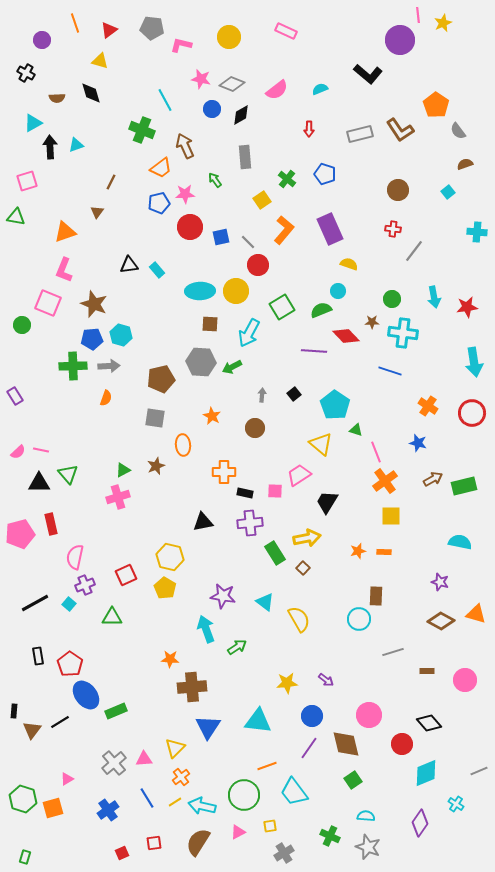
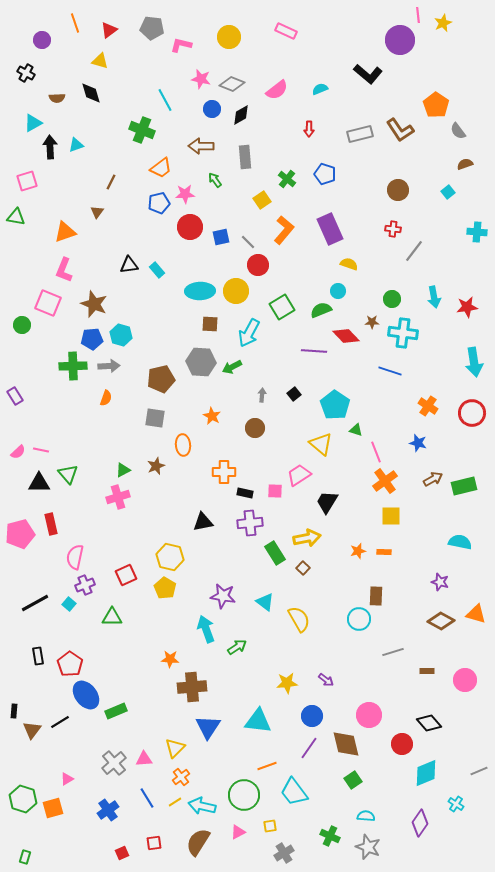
brown arrow at (185, 146): moved 16 px right; rotated 65 degrees counterclockwise
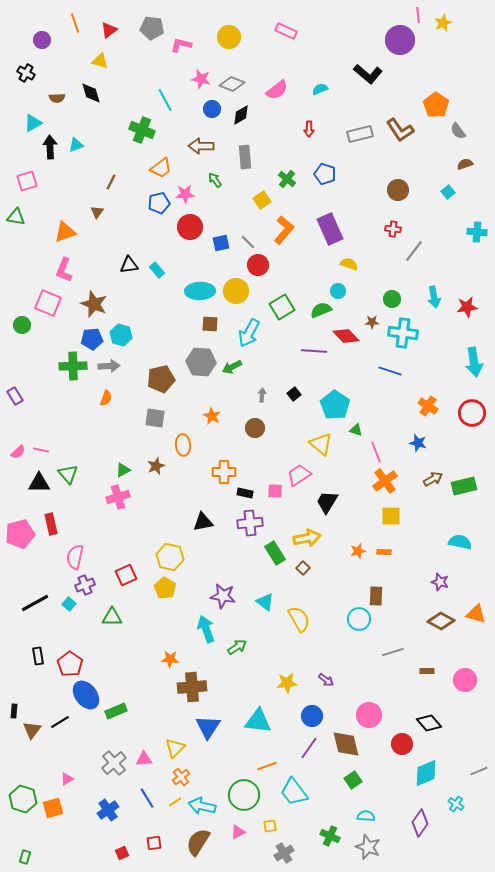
blue square at (221, 237): moved 6 px down
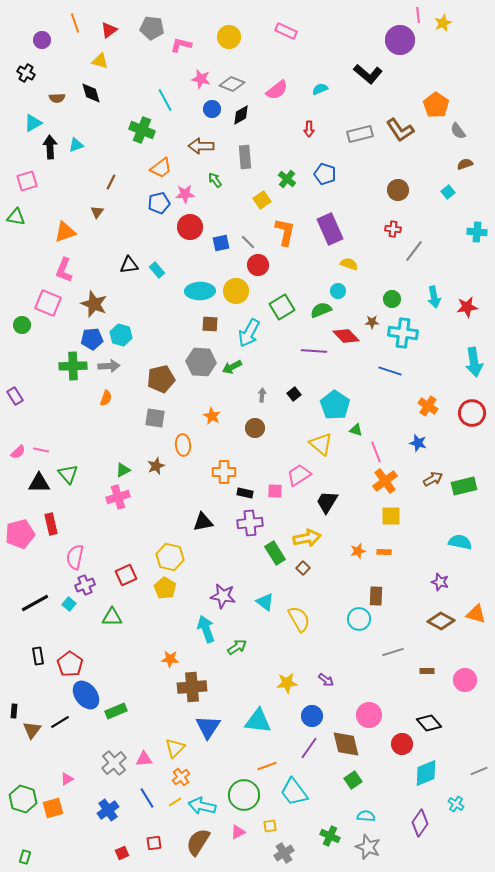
orange L-shape at (284, 230): moved 1 px right, 2 px down; rotated 28 degrees counterclockwise
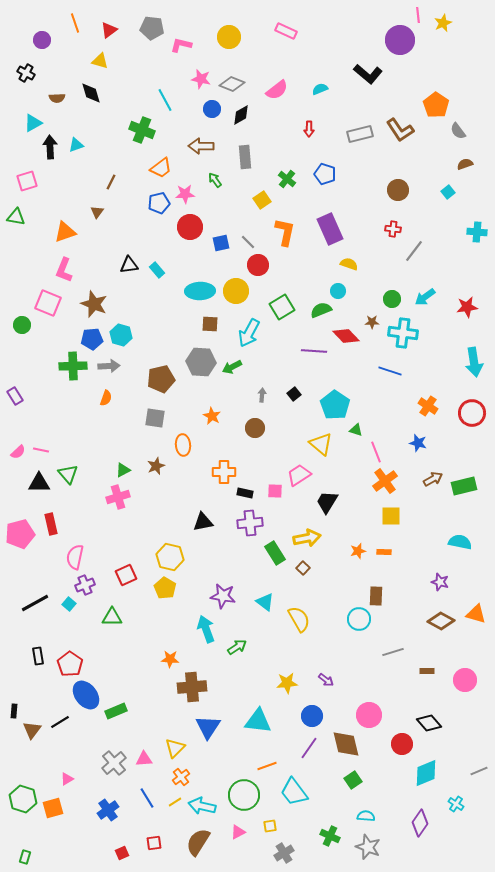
cyan arrow at (434, 297): moved 9 px left; rotated 65 degrees clockwise
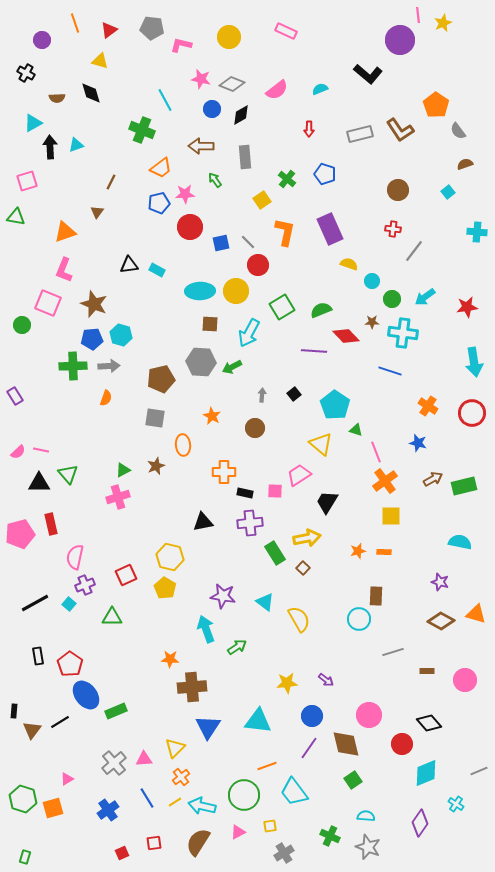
cyan rectangle at (157, 270): rotated 21 degrees counterclockwise
cyan circle at (338, 291): moved 34 px right, 10 px up
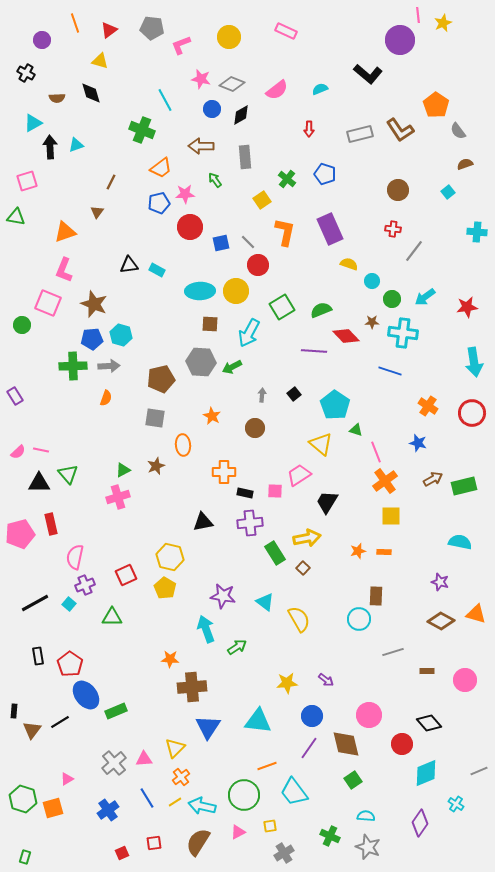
pink L-shape at (181, 45): rotated 35 degrees counterclockwise
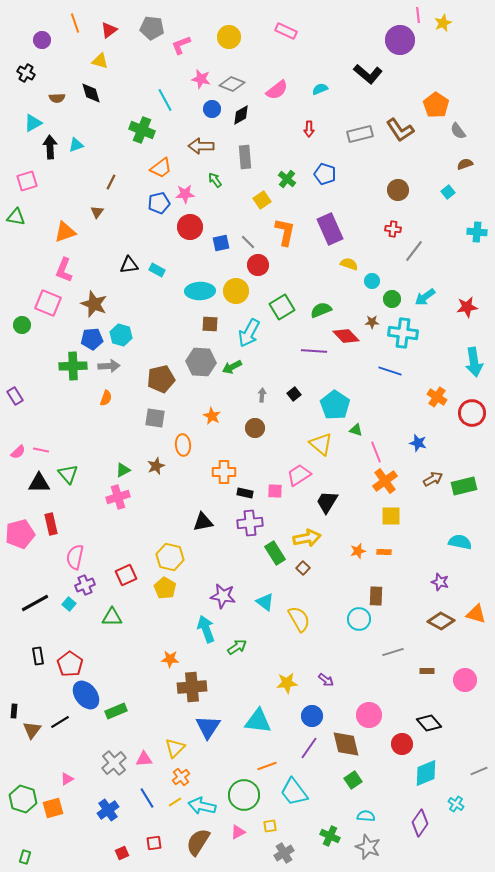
orange cross at (428, 406): moved 9 px right, 9 px up
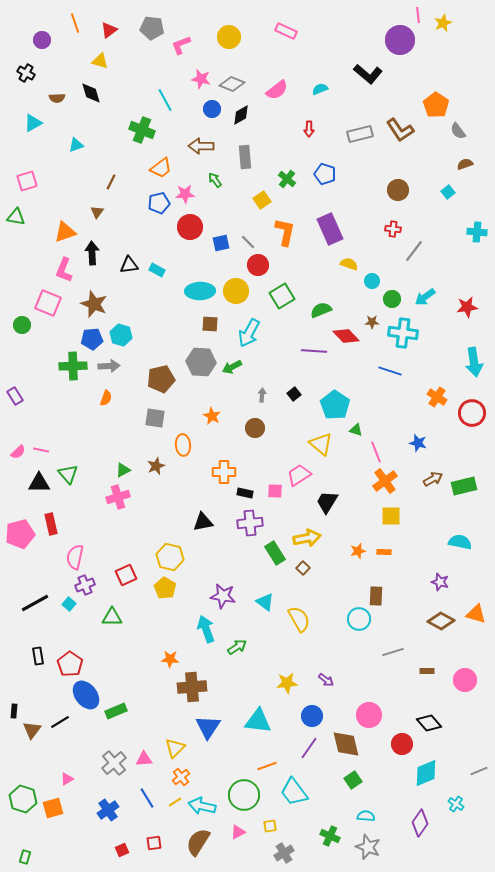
black arrow at (50, 147): moved 42 px right, 106 px down
green square at (282, 307): moved 11 px up
red square at (122, 853): moved 3 px up
